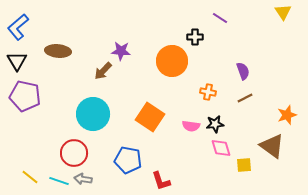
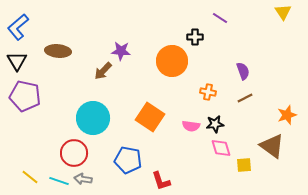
cyan circle: moved 4 px down
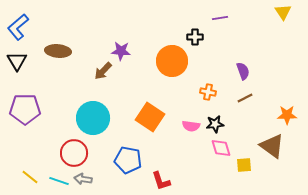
purple line: rotated 42 degrees counterclockwise
purple pentagon: moved 13 px down; rotated 12 degrees counterclockwise
orange star: rotated 18 degrees clockwise
